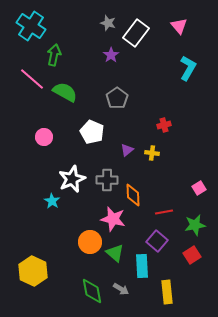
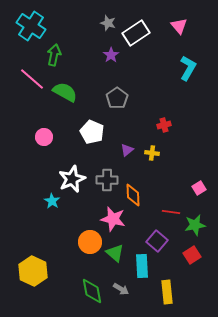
white rectangle: rotated 20 degrees clockwise
red line: moved 7 px right; rotated 18 degrees clockwise
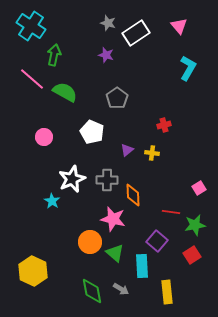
purple star: moved 5 px left; rotated 21 degrees counterclockwise
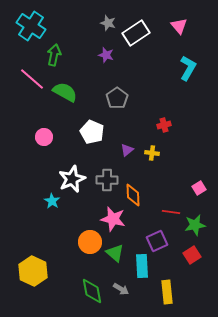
purple square: rotated 25 degrees clockwise
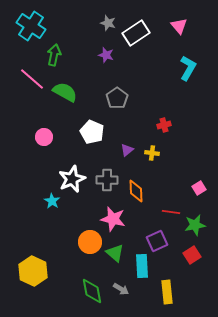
orange diamond: moved 3 px right, 4 px up
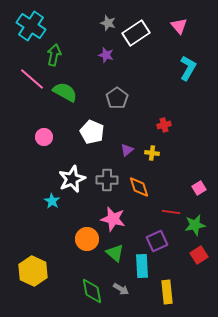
orange diamond: moved 3 px right, 4 px up; rotated 15 degrees counterclockwise
orange circle: moved 3 px left, 3 px up
red square: moved 7 px right
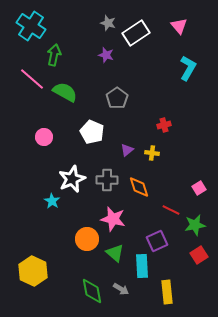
red line: moved 2 px up; rotated 18 degrees clockwise
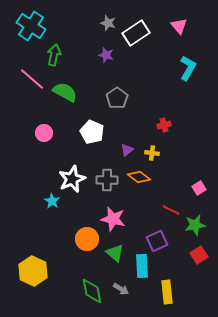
pink circle: moved 4 px up
orange diamond: moved 10 px up; rotated 35 degrees counterclockwise
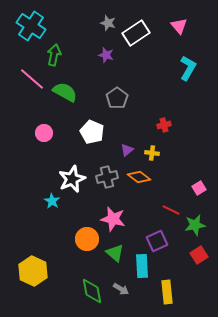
gray cross: moved 3 px up; rotated 15 degrees counterclockwise
